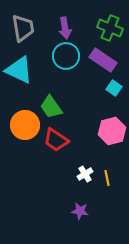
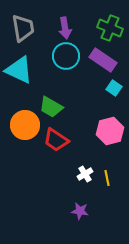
green trapezoid: rotated 25 degrees counterclockwise
pink hexagon: moved 2 px left
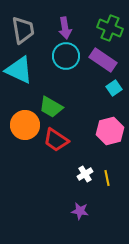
gray trapezoid: moved 2 px down
cyan square: rotated 21 degrees clockwise
